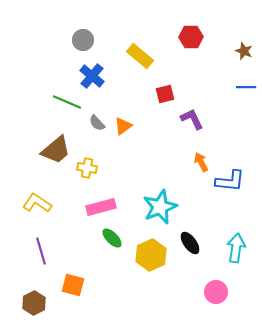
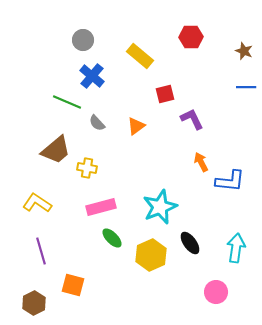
orange triangle: moved 13 px right
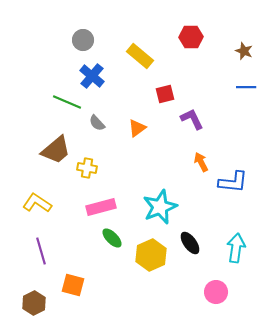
orange triangle: moved 1 px right, 2 px down
blue L-shape: moved 3 px right, 1 px down
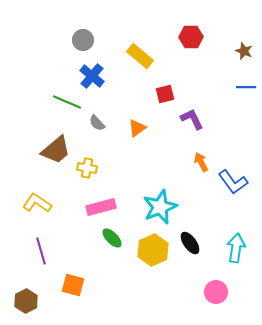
blue L-shape: rotated 48 degrees clockwise
yellow hexagon: moved 2 px right, 5 px up
brown hexagon: moved 8 px left, 2 px up
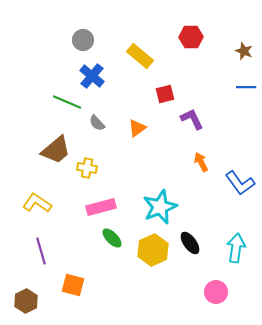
blue L-shape: moved 7 px right, 1 px down
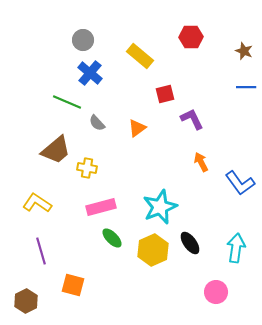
blue cross: moved 2 px left, 3 px up
